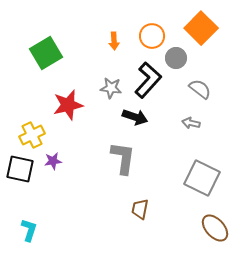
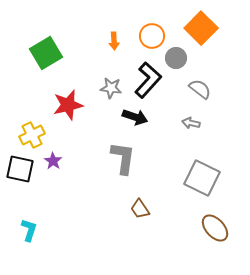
purple star: rotated 30 degrees counterclockwise
brown trapezoid: rotated 45 degrees counterclockwise
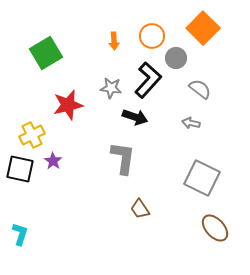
orange square: moved 2 px right
cyan L-shape: moved 9 px left, 4 px down
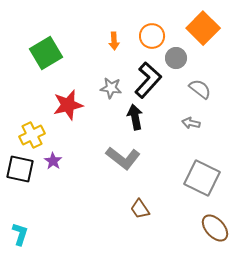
black arrow: rotated 120 degrees counterclockwise
gray L-shape: rotated 120 degrees clockwise
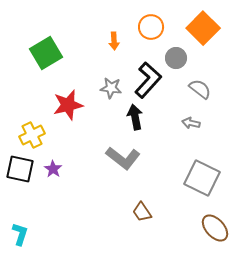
orange circle: moved 1 px left, 9 px up
purple star: moved 8 px down
brown trapezoid: moved 2 px right, 3 px down
